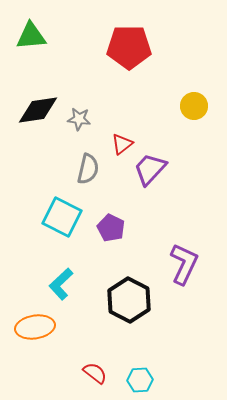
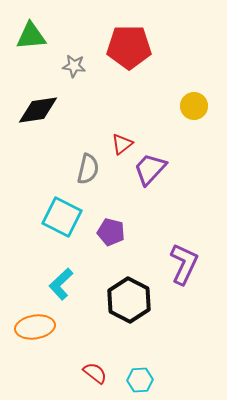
gray star: moved 5 px left, 53 px up
purple pentagon: moved 4 px down; rotated 12 degrees counterclockwise
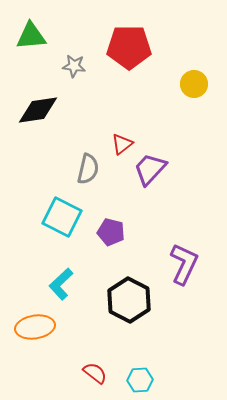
yellow circle: moved 22 px up
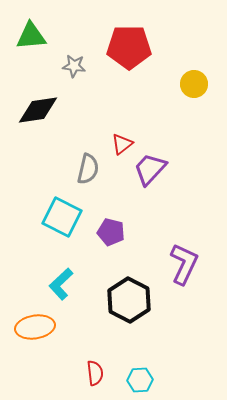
red semicircle: rotated 45 degrees clockwise
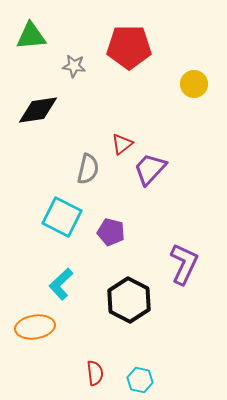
cyan hexagon: rotated 15 degrees clockwise
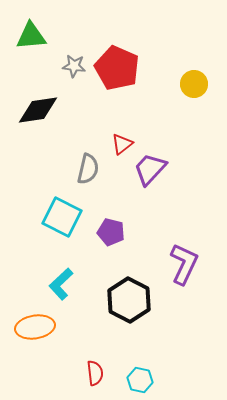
red pentagon: moved 12 px left, 21 px down; rotated 24 degrees clockwise
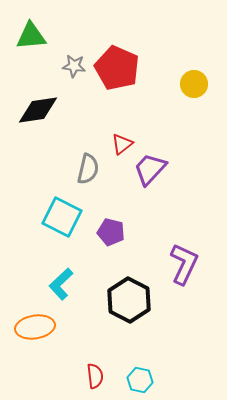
red semicircle: moved 3 px down
